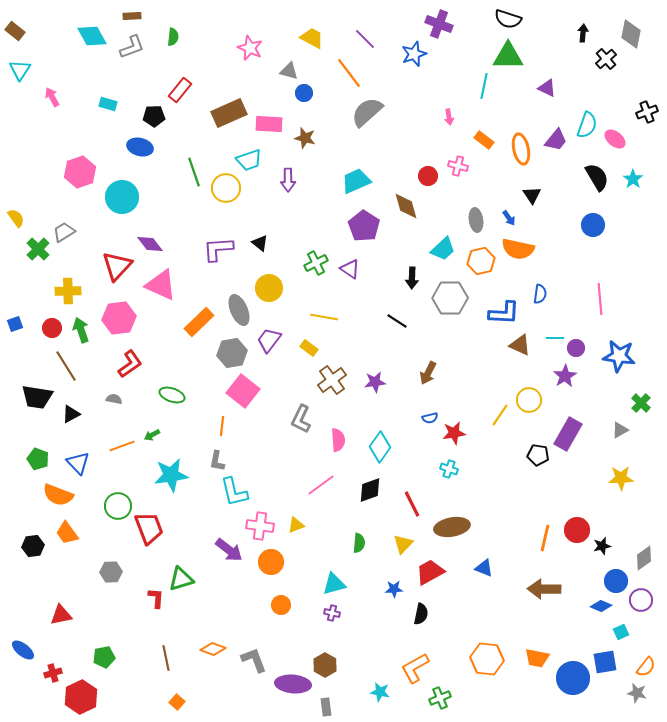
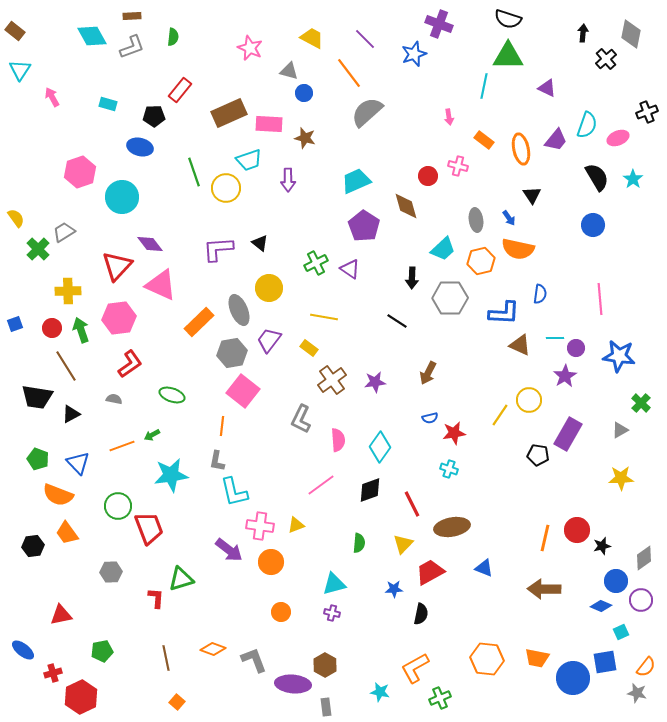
pink ellipse at (615, 139): moved 3 px right, 1 px up; rotated 60 degrees counterclockwise
orange circle at (281, 605): moved 7 px down
green pentagon at (104, 657): moved 2 px left, 6 px up
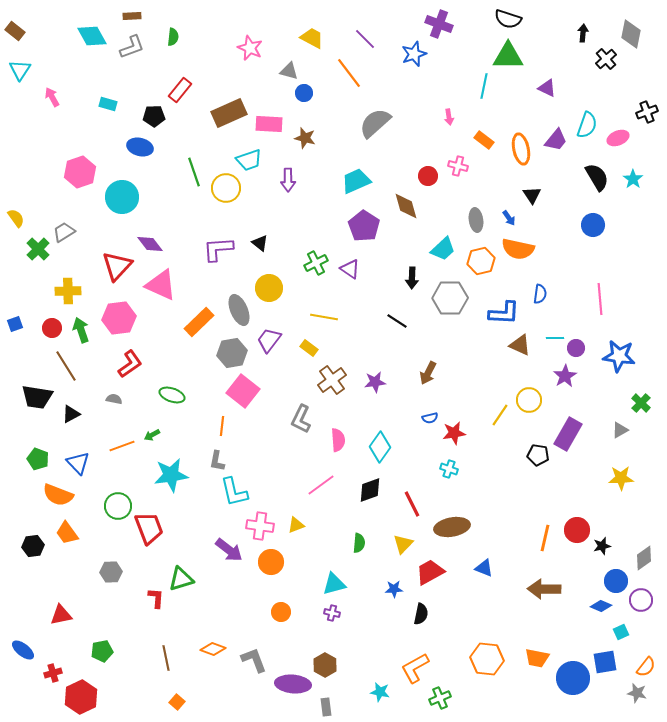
gray semicircle at (367, 112): moved 8 px right, 11 px down
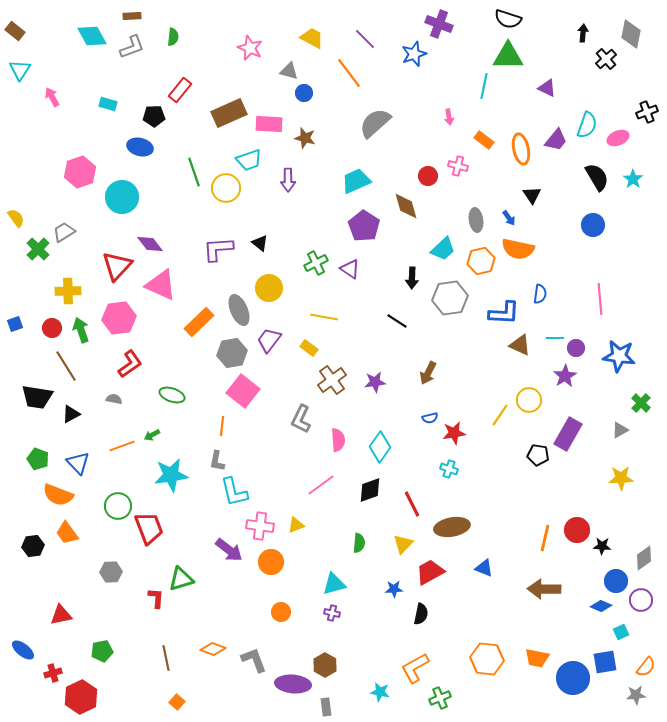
gray hexagon at (450, 298): rotated 8 degrees counterclockwise
black star at (602, 546): rotated 18 degrees clockwise
gray star at (637, 693): moved 1 px left, 2 px down; rotated 18 degrees counterclockwise
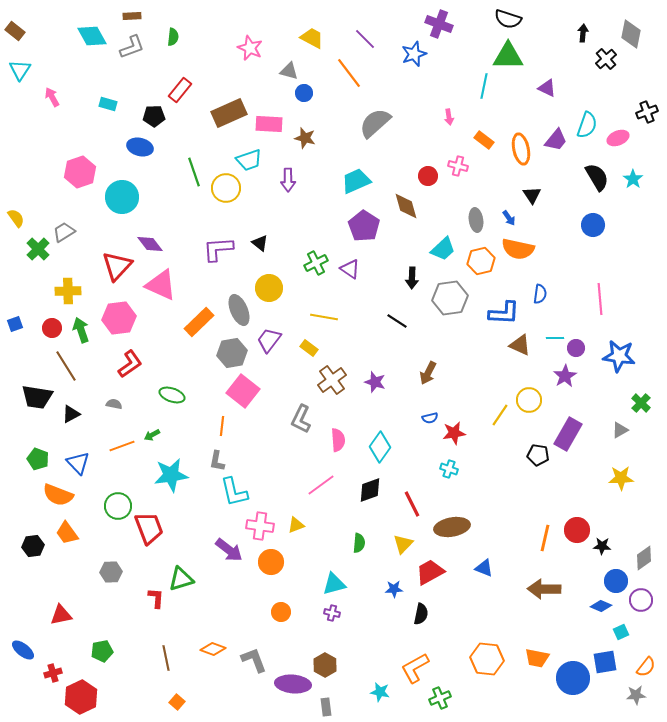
purple star at (375, 382): rotated 25 degrees clockwise
gray semicircle at (114, 399): moved 5 px down
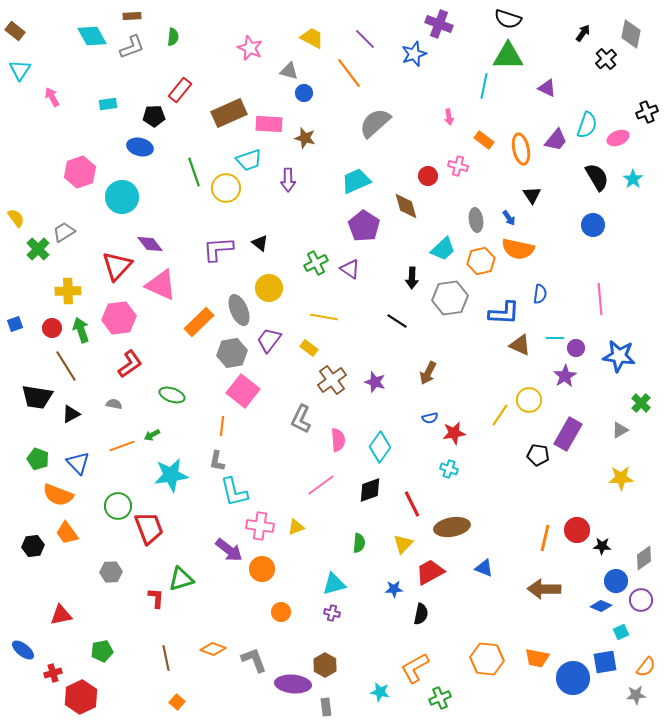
black arrow at (583, 33): rotated 30 degrees clockwise
cyan rectangle at (108, 104): rotated 24 degrees counterclockwise
yellow triangle at (296, 525): moved 2 px down
orange circle at (271, 562): moved 9 px left, 7 px down
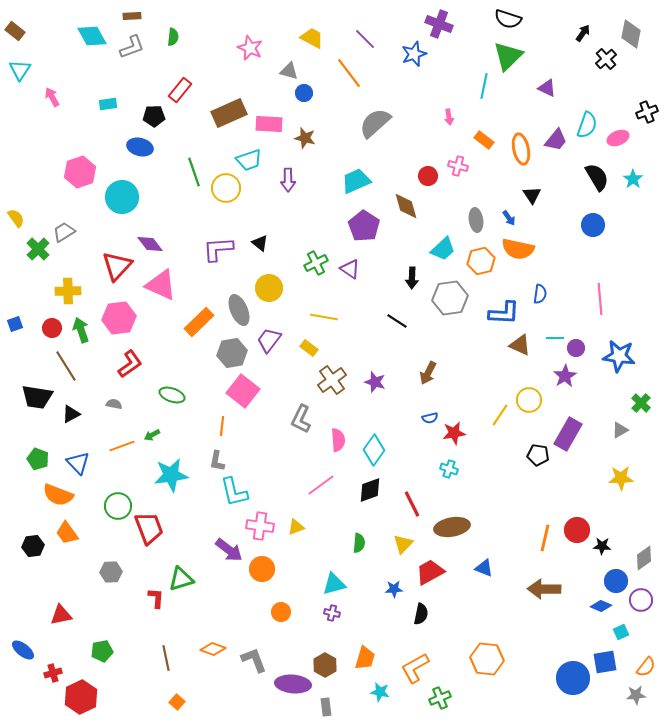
green triangle at (508, 56): rotated 44 degrees counterclockwise
cyan diamond at (380, 447): moved 6 px left, 3 px down
orange trapezoid at (537, 658): moved 172 px left; rotated 85 degrees counterclockwise
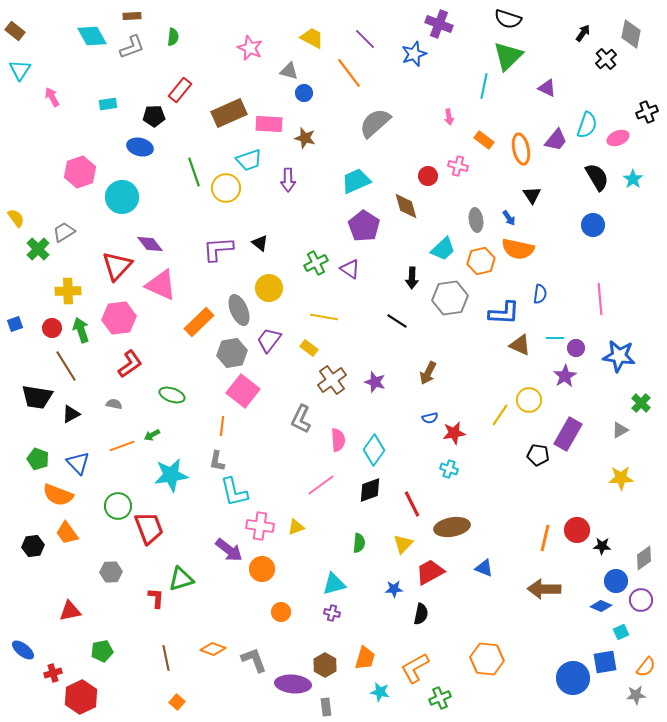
red triangle at (61, 615): moved 9 px right, 4 px up
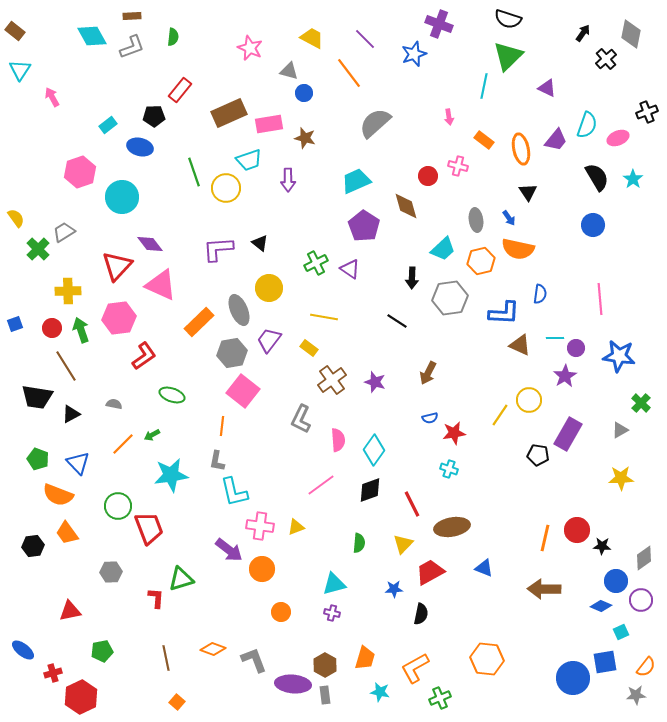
cyan rectangle at (108, 104): moved 21 px down; rotated 30 degrees counterclockwise
pink rectangle at (269, 124): rotated 12 degrees counterclockwise
black triangle at (532, 195): moved 4 px left, 3 px up
red L-shape at (130, 364): moved 14 px right, 8 px up
orange line at (122, 446): moved 1 px right, 2 px up; rotated 25 degrees counterclockwise
gray rectangle at (326, 707): moved 1 px left, 12 px up
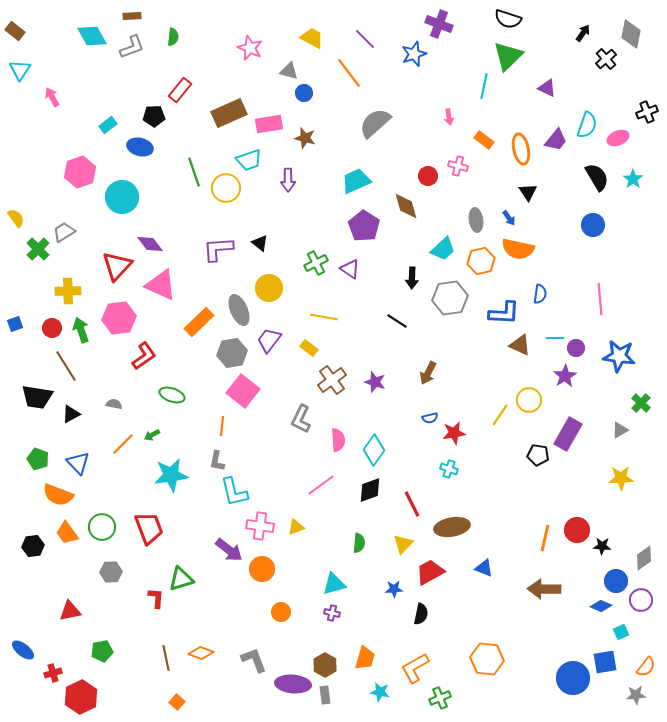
green circle at (118, 506): moved 16 px left, 21 px down
orange diamond at (213, 649): moved 12 px left, 4 px down
